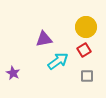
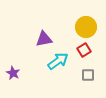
gray square: moved 1 px right, 1 px up
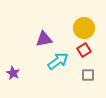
yellow circle: moved 2 px left, 1 px down
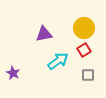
purple triangle: moved 5 px up
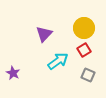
purple triangle: rotated 36 degrees counterclockwise
gray square: rotated 24 degrees clockwise
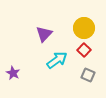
red square: rotated 16 degrees counterclockwise
cyan arrow: moved 1 px left, 1 px up
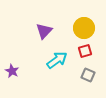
purple triangle: moved 3 px up
red square: moved 1 px right, 1 px down; rotated 32 degrees clockwise
purple star: moved 1 px left, 2 px up
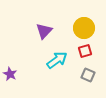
purple star: moved 2 px left, 3 px down
